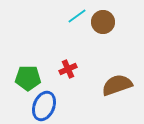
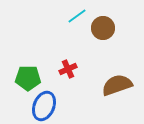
brown circle: moved 6 px down
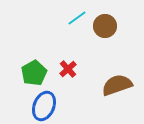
cyan line: moved 2 px down
brown circle: moved 2 px right, 2 px up
red cross: rotated 18 degrees counterclockwise
green pentagon: moved 6 px right, 5 px up; rotated 30 degrees counterclockwise
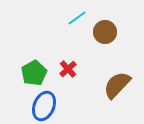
brown circle: moved 6 px down
brown semicircle: rotated 28 degrees counterclockwise
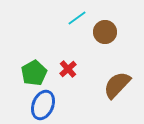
blue ellipse: moved 1 px left, 1 px up
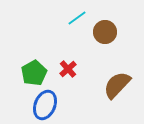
blue ellipse: moved 2 px right
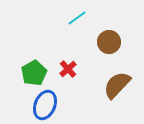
brown circle: moved 4 px right, 10 px down
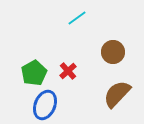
brown circle: moved 4 px right, 10 px down
red cross: moved 2 px down
brown semicircle: moved 9 px down
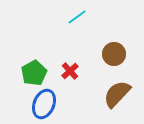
cyan line: moved 1 px up
brown circle: moved 1 px right, 2 px down
red cross: moved 2 px right
blue ellipse: moved 1 px left, 1 px up
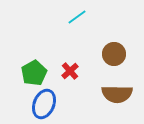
brown semicircle: rotated 132 degrees counterclockwise
